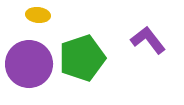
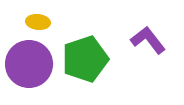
yellow ellipse: moved 7 px down
green pentagon: moved 3 px right, 1 px down
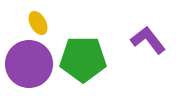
yellow ellipse: moved 1 px down; rotated 55 degrees clockwise
green pentagon: moved 2 px left; rotated 18 degrees clockwise
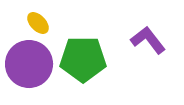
yellow ellipse: rotated 15 degrees counterclockwise
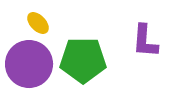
purple L-shape: moved 3 px left, 1 px down; rotated 138 degrees counterclockwise
green pentagon: moved 1 px down
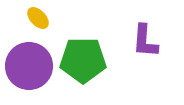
yellow ellipse: moved 5 px up
purple circle: moved 2 px down
